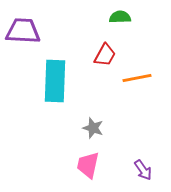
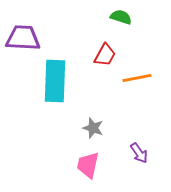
green semicircle: moved 1 px right; rotated 20 degrees clockwise
purple trapezoid: moved 7 px down
purple arrow: moved 4 px left, 17 px up
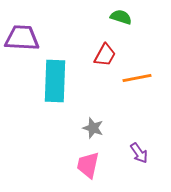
purple trapezoid: moved 1 px left
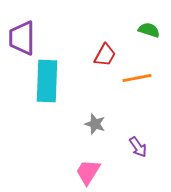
green semicircle: moved 28 px right, 13 px down
purple trapezoid: rotated 93 degrees counterclockwise
cyan rectangle: moved 8 px left
gray star: moved 2 px right, 4 px up
purple arrow: moved 1 px left, 6 px up
pink trapezoid: moved 7 px down; rotated 20 degrees clockwise
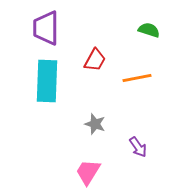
purple trapezoid: moved 24 px right, 10 px up
red trapezoid: moved 10 px left, 5 px down
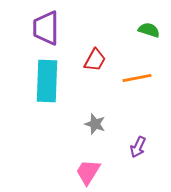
purple arrow: rotated 60 degrees clockwise
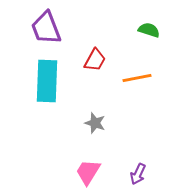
purple trapezoid: rotated 21 degrees counterclockwise
gray star: moved 1 px up
purple arrow: moved 27 px down
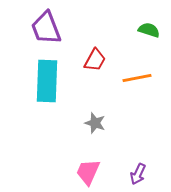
pink trapezoid: rotated 8 degrees counterclockwise
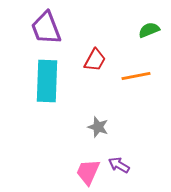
green semicircle: rotated 40 degrees counterclockwise
orange line: moved 1 px left, 2 px up
gray star: moved 3 px right, 4 px down
purple arrow: moved 19 px left, 9 px up; rotated 95 degrees clockwise
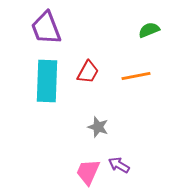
red trapezoid: moved 7 px left, 12 px down
